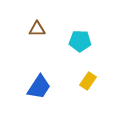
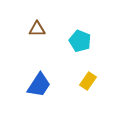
cyan pentagon: rotated 20 degrees clockwise
blue trapezoid: moved 2 px up
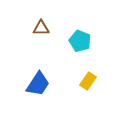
brown triangle: moved 4 px right, 1 px up
blue trapezoid: moved 1 px left, 1 px up
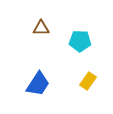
cyan pentagon: rotated 20 degrees counterclockwise
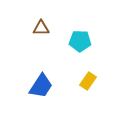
blue trapezoid: moved 3 px right, 2 px down
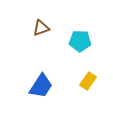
brown triangle: rotated 18 degrees counterclockwise
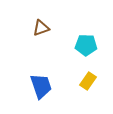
cyan pentagon: moved 6 px right, 4 px down
blue trapezoid: rotated 52 degrees counterclockwise
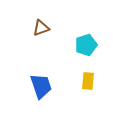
cyan pentagon: rotated 20 degrees counterclockwise
yellow rectangle: rotated 30 degrees counterclockwise
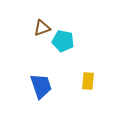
brown triangle: moved 1 px right
cyan pentagon: moved 23 px left, 4 px up; rotated 30 degrees clockwise
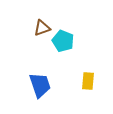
cyan pentagon: rotated 10 degrees clockwise
blue trapezoid: moved 1 px left, 1 px up
